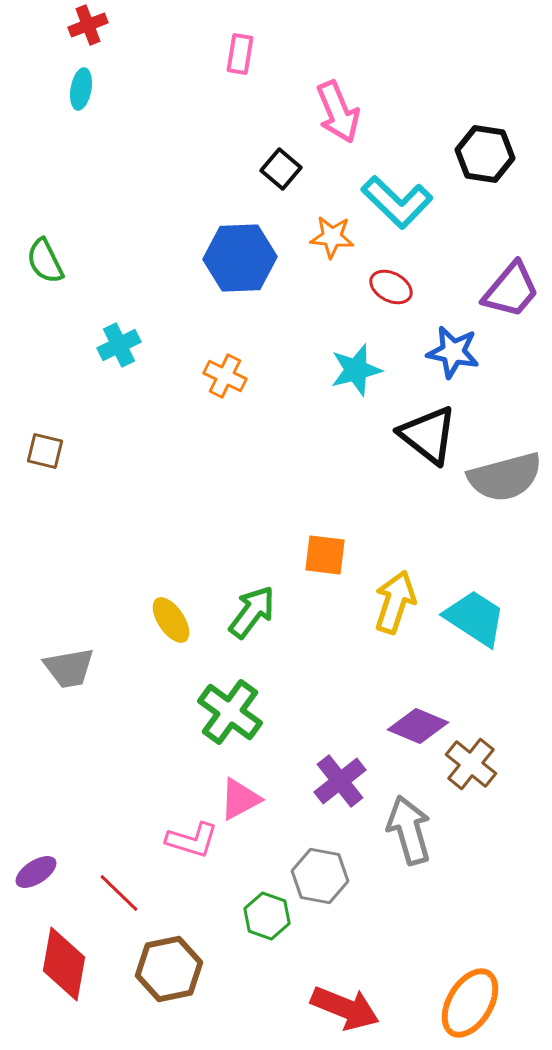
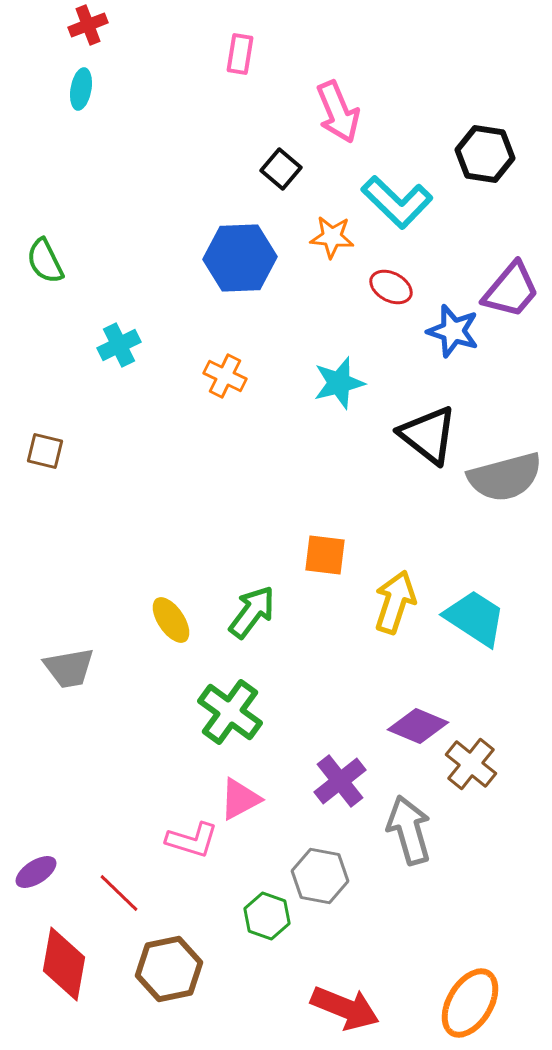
blue star: moved 21 px up; rotated 6 degrees clockwise
cyan star: moved 17 px left, 13 px down
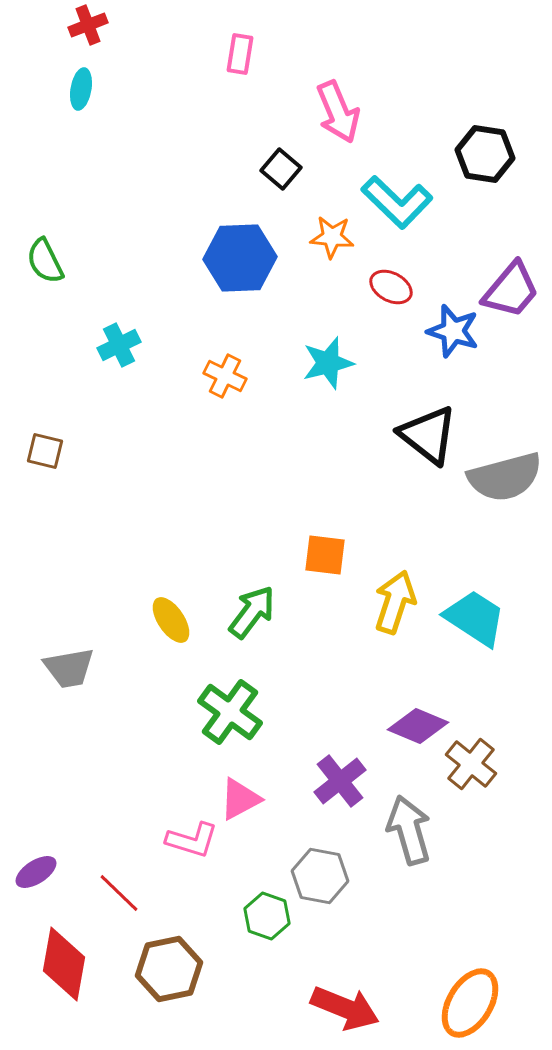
cyan star: moved 11 px left, 20 px up
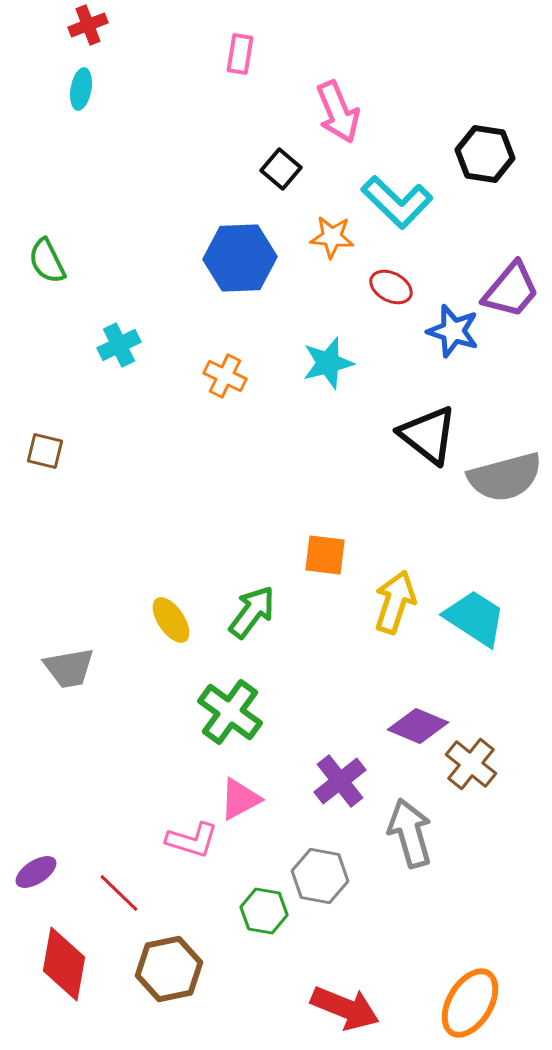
green semicircle: moved 2 px right
gray arrow: moved 1 px right, 3 px down
green hexagon: moved 3 px left, 5 px up; rotated 9 degrees counterclockwise
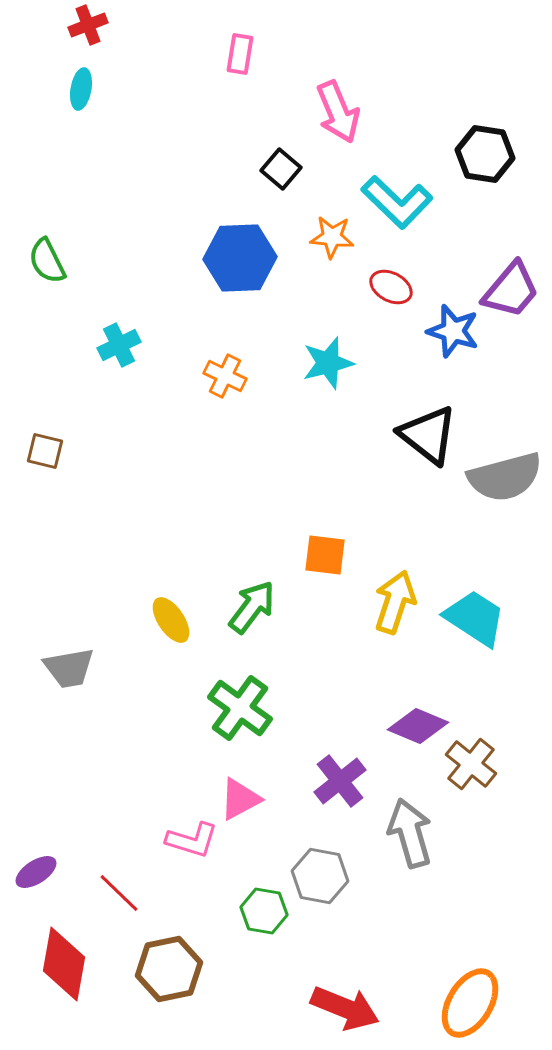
green arrow: moved 5 px up
green cross: moved 10 px right, 4 px up
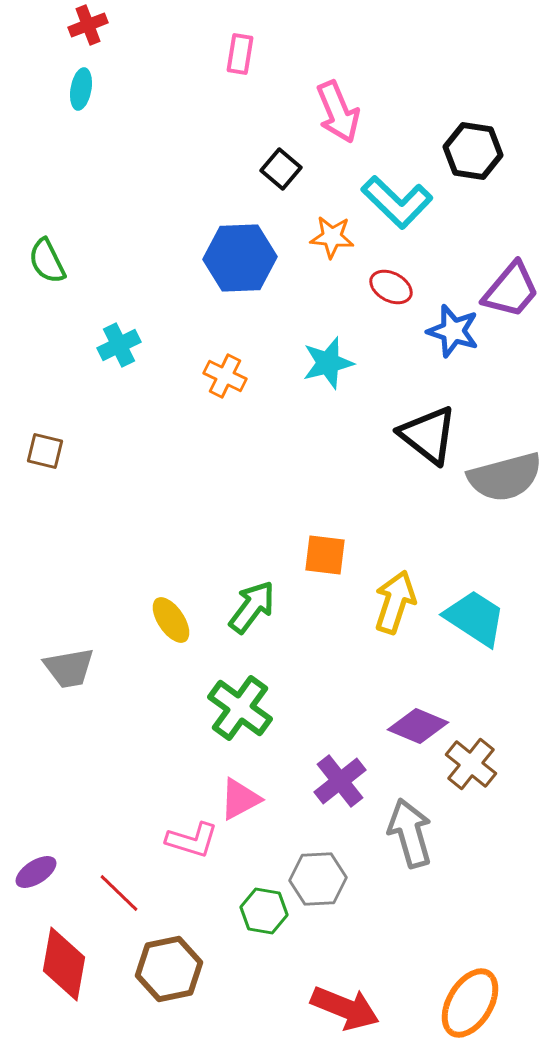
black hexagon: moved 12 px left, 3 px up
gray hexagon: moved 2 px left, 3 px down; rotated 14 degrees counterclockwise
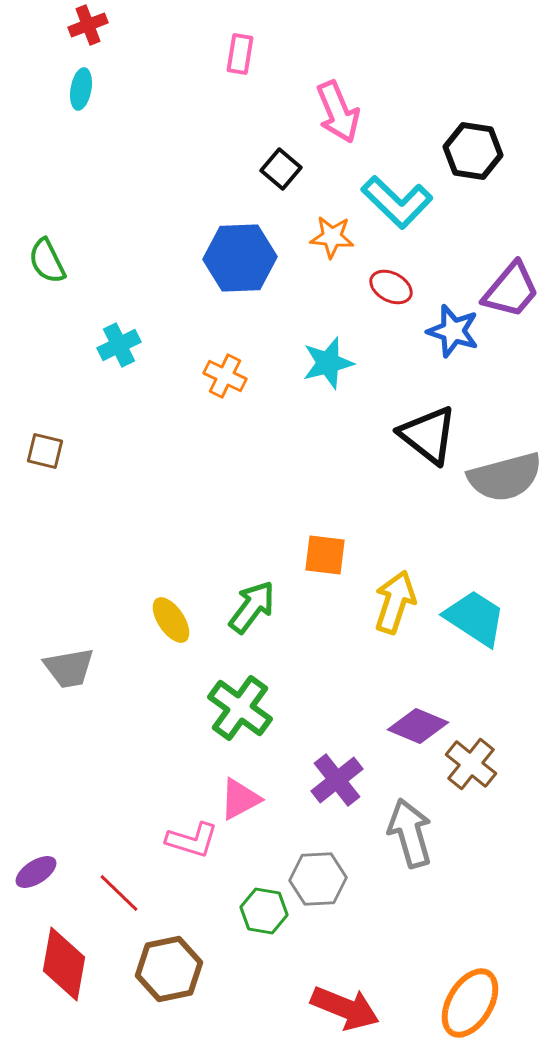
purple cross: moved 3 px left, 1 px up
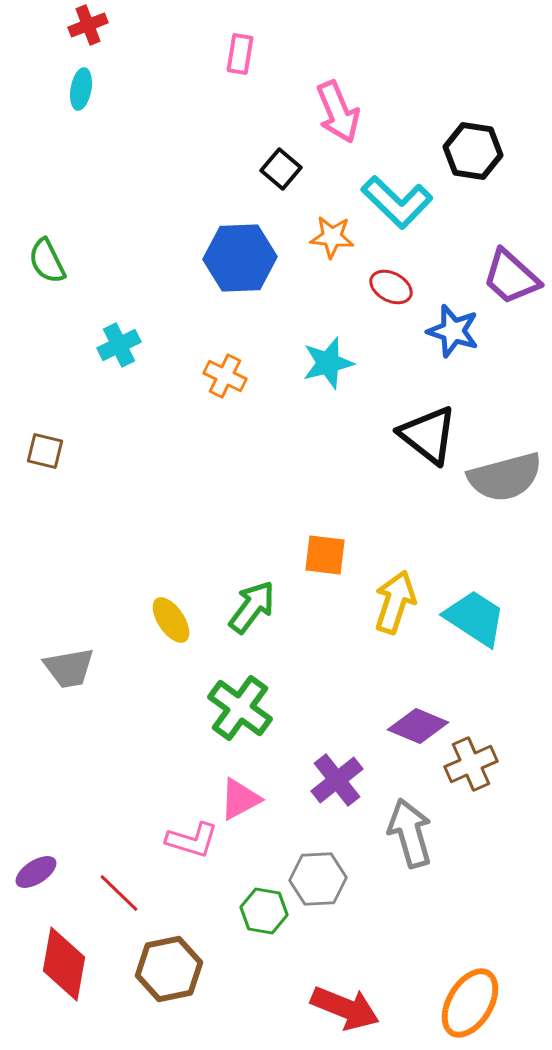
purple trapezoid: moved 13 px up; rotated 92 degrees clockwise
brown cross: rotated 27 degrees clockwise
